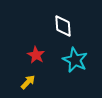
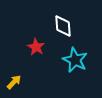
red star: moved 8 px up
yellow arrow: moved 14 px left
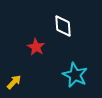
cyan star: moved 15 px down
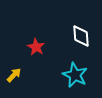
white diamond: moved 18 px right, 10 px down
yellow arrow: moved 7 px up
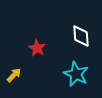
red star: moved 1 px right, 1 px down
cyan star: moved 1 px right, 1 px up
